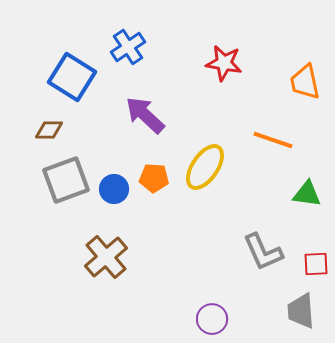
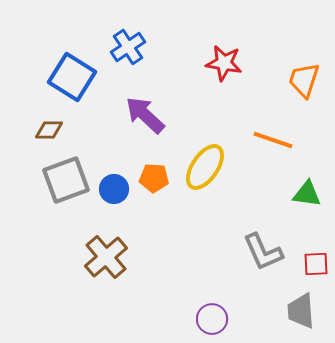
orange trapezoid: moved 1 px left, 2 px up; rotated 30 degrees clockwise
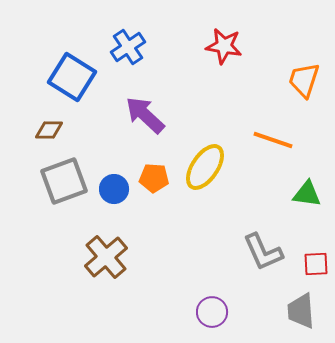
red star: moved 17 px up
gray square: moved 2 px left, 1 px down
purple circle: moved 7 px up
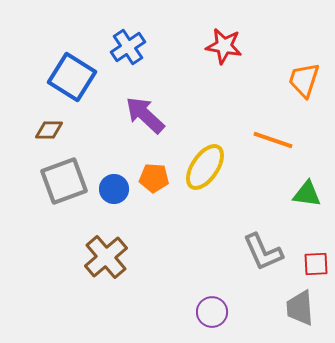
gray trapezoid: moved 1 px left, 3 px up
